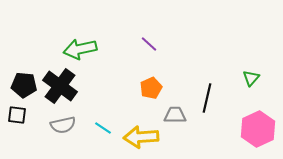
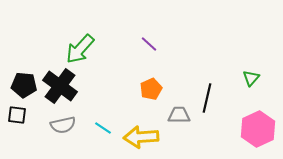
green arrow: rotated 36 degrees counterclockwise
orange pentagon: moved 1 px down
gray trapezoid: moved 4 px right
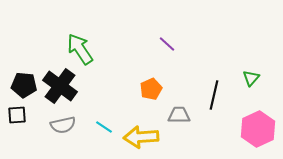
purple line: moved 18 px right
green arrow: rotated 104 degrees clockwise
black line: moved 7 px right, 3 px up
black square: rotated 12 degrees counterclockwise
cyan line: moved 1 px right, 1 px up
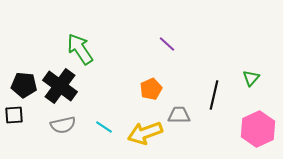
black square: moved 3 px left
yellow arrow: moved 4 px right, 4 px up; rotated 16 degrees counterclockwise
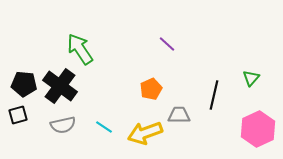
black pentagon: moved 1 px up
black square: moved 4 px right; rotated 12 degrees counterclockwise
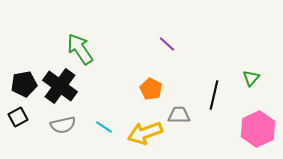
black pentagon: rotated 15 degrees counterclockwise
orange pentagon: rotated 20 degrees counterclockwise
black square: moved 2 px down; rotated 12 degrees counterclockwise
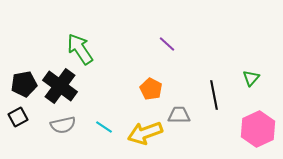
black line: rotated 24 degrees counterclockwise
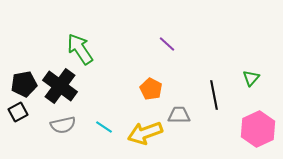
black square: moved 5 px up
